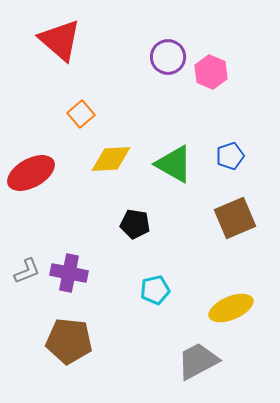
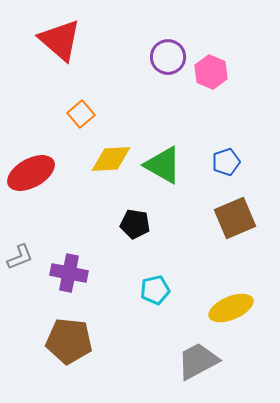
blue pentagon: moved 4 px left, 6 px down
green triangle: moved 11 px left, 1 px down
gray L-shape: moved 7 px left, 14 px up
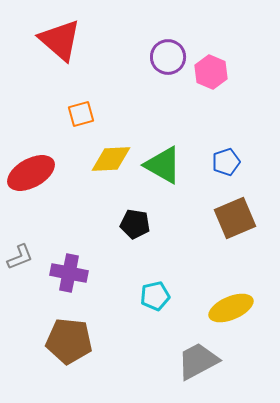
orange square: rotated 24 degrees clockwise
cyan pentagon: moved 6 px down
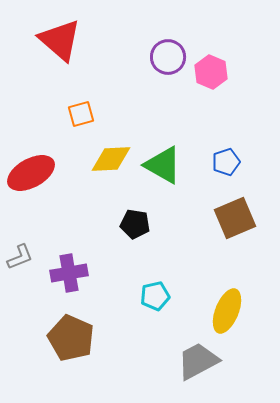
purple cross: rotated 21 degrees counterclockwise
yellow ellipse: moved 4 px left, 3 px down; rotated 45 degrees counterclockwise
brown pentagon: moved 2 px right, 3 px up; rotated 18 degrees clockwise
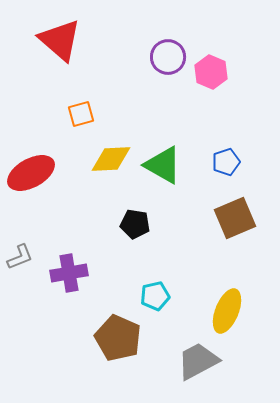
brown pentagon: moved 47 px right
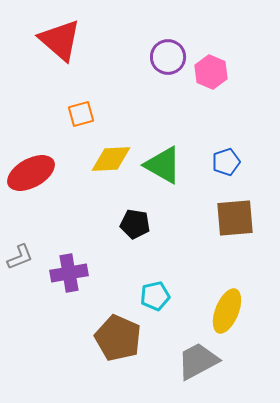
brown square: rotated 18 degrees clockwise
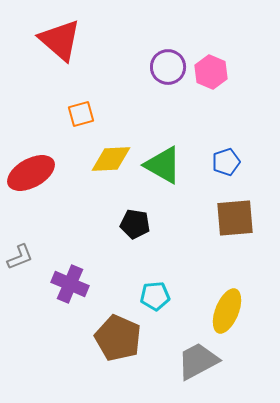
purple circle: moved 10 px down
purple cross: moved 1 px right, 11 px down; rotated 33 degrees clockwise
cyan pentagon: rotated 8 degrees clockwise
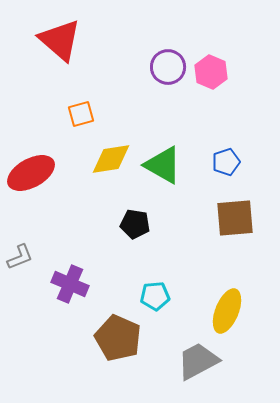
yellow diamond: rotated 6 degrees counterclockwise
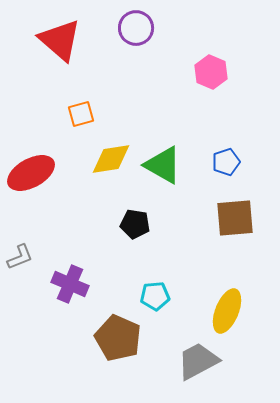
purple circle: moved 32 px left, 39 px up
